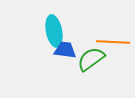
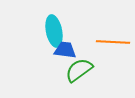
green semicircle: moved 12 px left, 11 px down
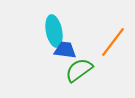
orange line: rotated 56 degrees counterclockwise
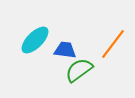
cyan ellipse: moved 19 px left, 9 px down; rotated 56 degrees clockwise
orange line: moved 2 px down
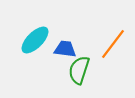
blue trapezoid: moved 1 px up
green semicircle: rotated 36 degrees counterclockwise
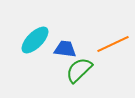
orange line: rotated 28 degrees clockwise
green semicircle: rotated 28 degrees clockwise
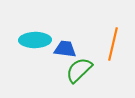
cyan ellipse: rotated 44 degrees clockwise
orange line: rotated 52 degrees counterclockwise
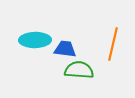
green semicircle: rotated 48 degrees clockwise
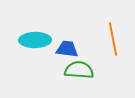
orange line: moved 5 px up; rotated 24 degrees counterclockwise
blue trapezoid: moved 2 px right
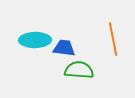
blue trapezoid: moved 3 px left, 1 px up
